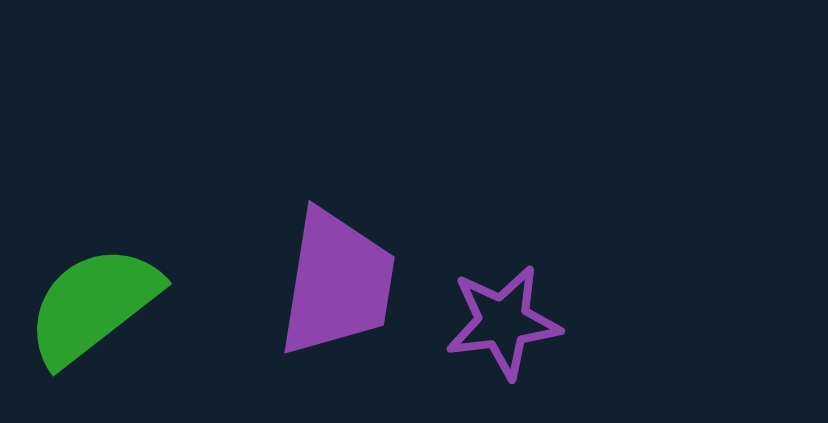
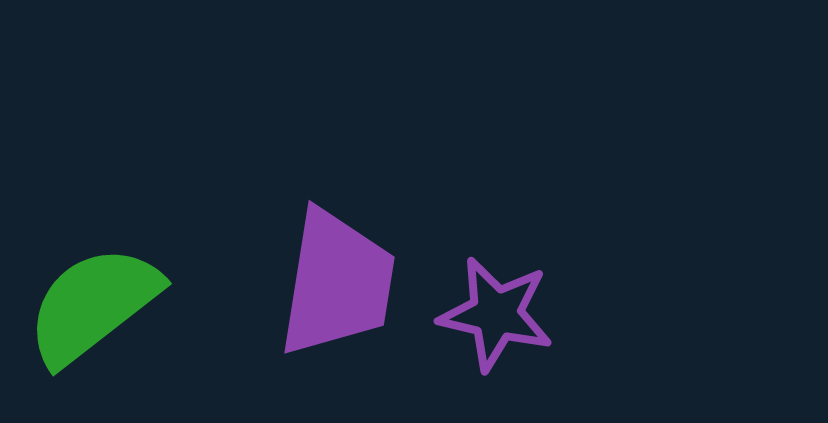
purple star: moved 7 px left, 8 px up; rotated 20 degrees clockwise
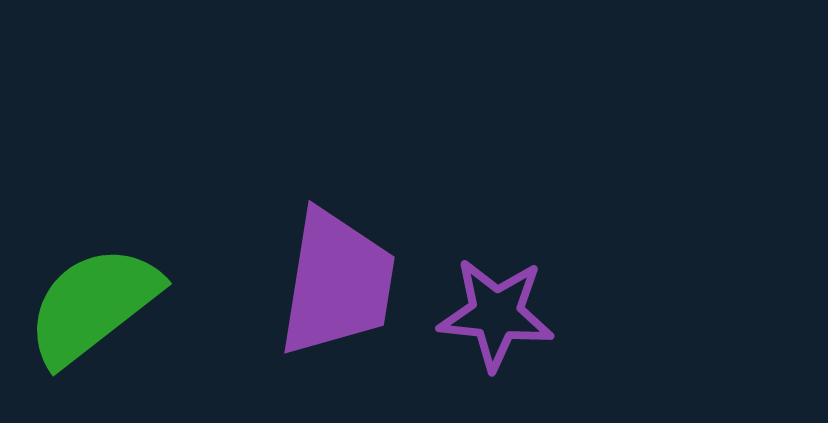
purple star: rotated 7 degrees counterclockwise
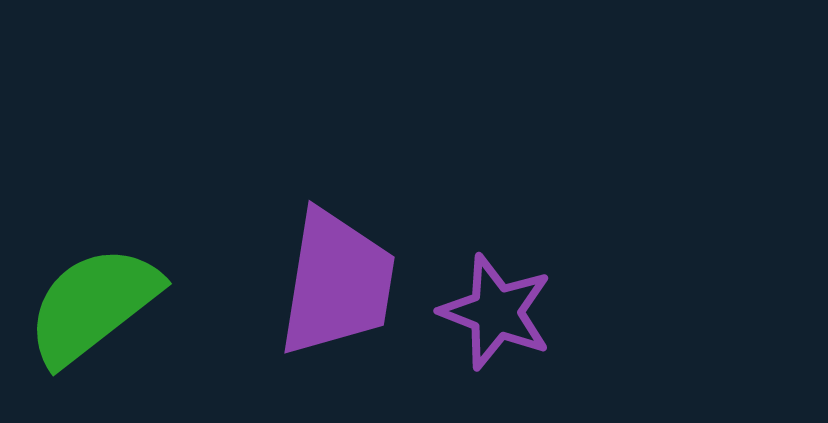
purple star: moved 2 px up; rotated 15 degrees clockwise
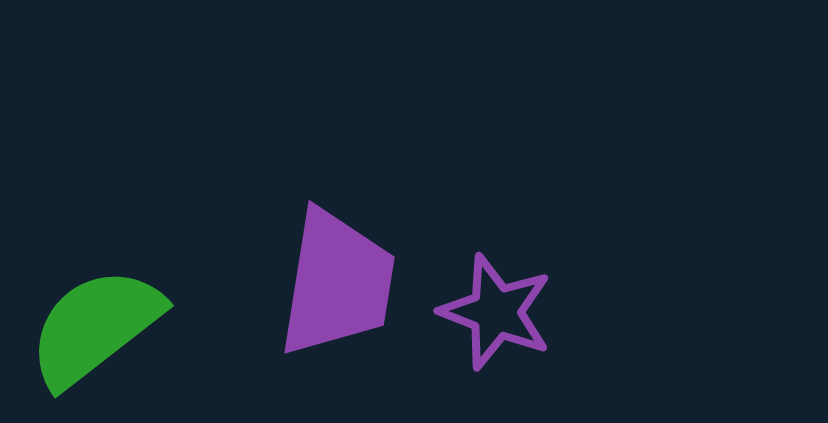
green semicircle: moved 2 px right, 22 px down
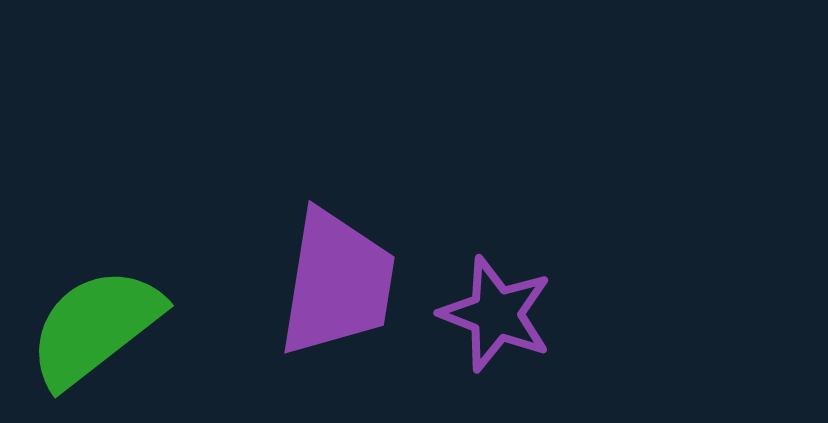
purple star: moved 2 px down
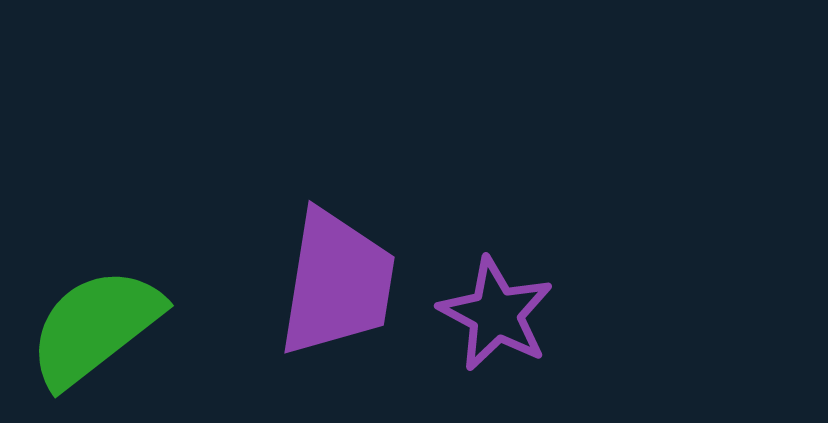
purple star: rotated 7 degrees clockwise
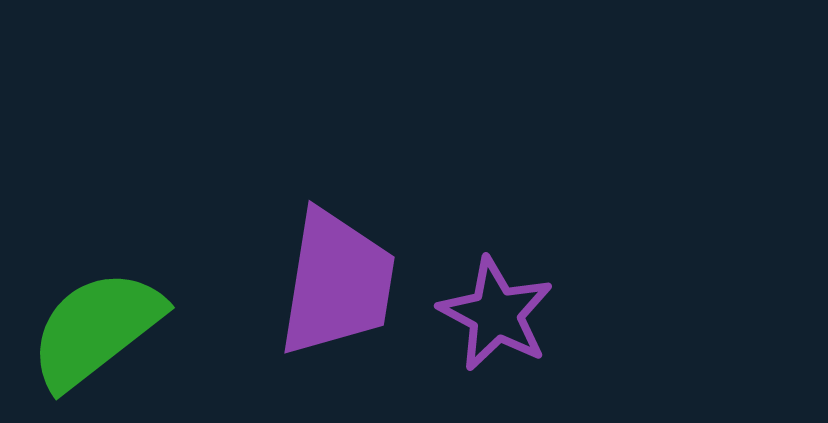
green semicircle: moved 1 px right, 2 px down
